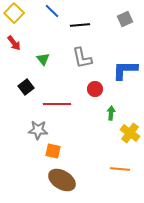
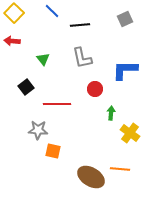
red arrow: moved 2 px left, 2 px up; rotated 133 degrees clockwise
brown ellipse: moved 29 px right, 3 px up
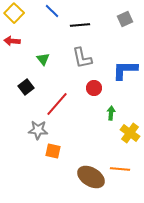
red circle: moved 1 px left, 1 px up
red line: rotated 48 degrees counterclockwise
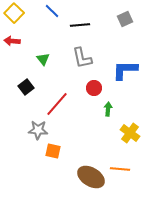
green arrow: moved 3 px left, 4 px up
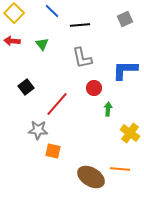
green triangle: moved 1 px left, 15 px up
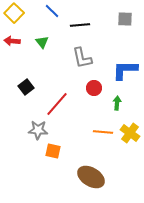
gray square: rotated 28 degrees clockwise
green triangle: moved 2 px up
green arrow: moved 9 px right, 6 px up
orange line: moved 17 px left, 37 px up
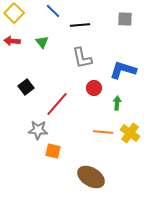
blue line: moved 1 px right
blue L-shape: moved 2 px left; rotated 16 degrees clockwise
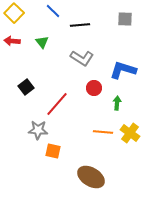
gray L-shape: rotated 45 degrees counterclockwise
